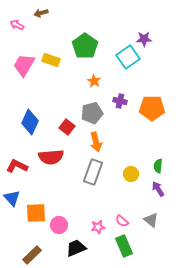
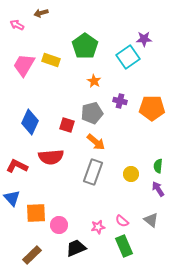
red square: moved 2 px up; rotated 21 degrees counterclockwise
orange arrow: rotated 36 degrees counterclockwise
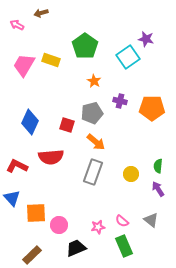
purple star: moved 2 px right; rotated 14 degrees clockwise
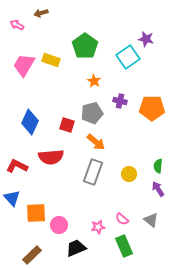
yellow circle: moved 2 px left
pink semicircle: moved 2 px up
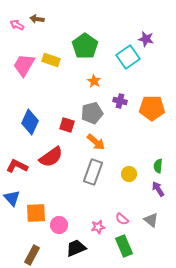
brown arrow: moved 4 px left, 6 px down; rotated 24 degrees clockwise
red semicircle: rotated 30 degrees counterclockwise
brown rectangle: rotated 18 degrees counterclockwise
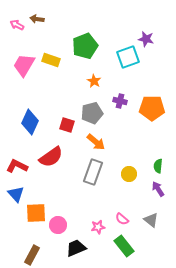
green pentagon: rotated 15 degrees clockwise
cyan square: rotated 15 degrees clockwise
blue triangle: moved 4 px right, 4 px up
pink circle: moved 1 px left
green rectangle: rotated 15 degrees counterclockwise
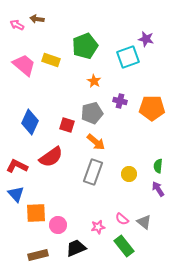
pink trapezoid: rotated 100 degrees clockwise
gray triangle: moved 7 px left, 2 px down
brown rectangle: moved 6 px right; rotated 48 degrees clockwise
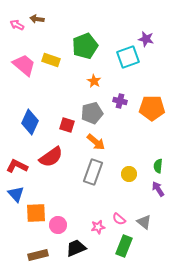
pink semicircle: moved 3 px left
green rectangle: rotated 60 degrees clockwise
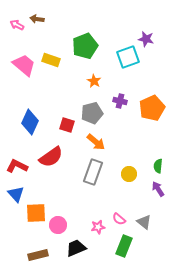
orange pentagon: rotated 25 degrees counterclockwise
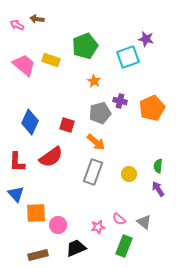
gray pentagon: moved 8 px right
red L-shape: moved 4 px up; rotated 115 degrees counterclockwise
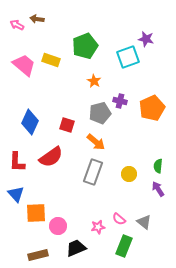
pink circle: moved 1 px down
